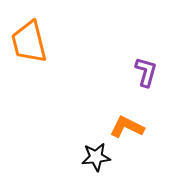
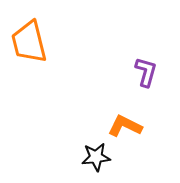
orange L-shape: moved 2 px left, 1 px up
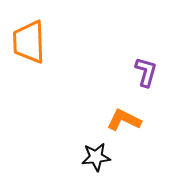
orange trapezoid: rotated 12 degrees clockwise
orange L-shape: moved 1 px left, 6 px up
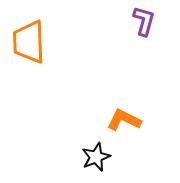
purple L-shape: moved 2 px left, 51 px up
black star: rotated 16 degrees counterclockwise
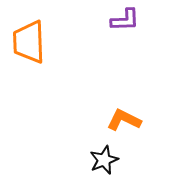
purple L-shape: moved 19 px left, 1 px up; rotated 72 degrees clockwise
black star: moved 8 px right, 3 px down
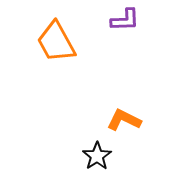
orange trapezoid: moved 27 px right; rotated 27 degrees counterclockwise
black star: moved 7 px left, 4 px up; rotated 12 degrees counterclockwise
